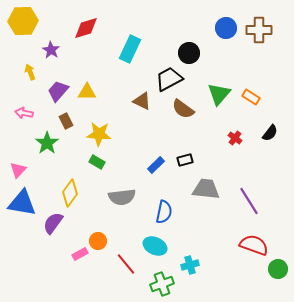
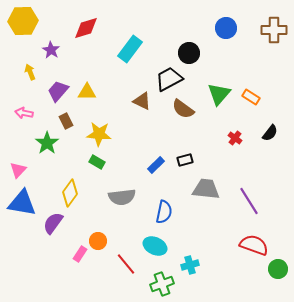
brown cross: moved 15 px right
cyan rectangle: rotated 12 degrees clockwise
pink rectangle: rotated 28 degrees counterclockwise
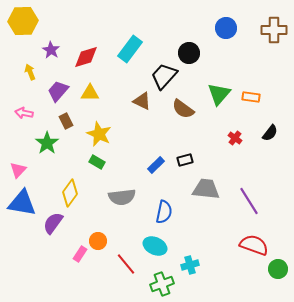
red diamond: moved 29 px down
black trapezoid: moved 5 px left, 3 px up; rotated 20 degrees counterclockwise
yellow triangle: moved 3 px right, 1 px down
orange rectangle: rotated 24 degrees counterclockwise
yellow star: rotated 20 degrees clockwise
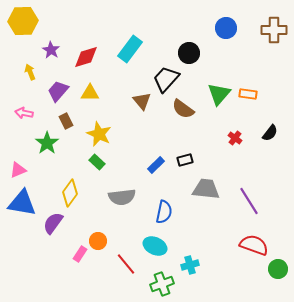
black trapezoid: moved 2 px right, 3 px down
orange rectangle: moved 3 px left, 3 px up
brown triangle: rotated 24 degrees clockwise
green rectangle: rotated 14 degrees clockwise
pink triangle: rotated 24 degrees clockwise
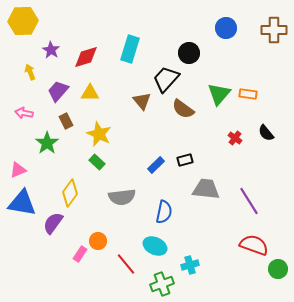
cyan rectangle: rotated 20 degrees counterclockwise
black semicircle: moved 4 px left; rotated 102 degrees clockwise
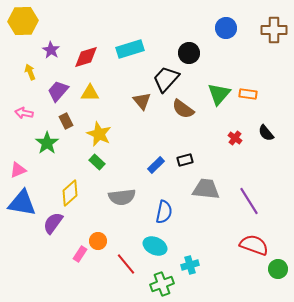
cyan rectangle: rotated 56 degrees clockwise
yellow diamond: rotated 12 degrees clockwise
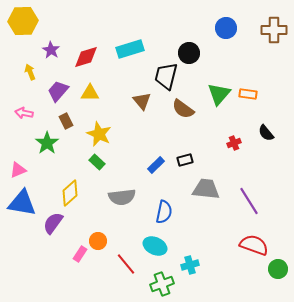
black trapezoid: moved 3 px up; rotated 28 degrees counterclockwise
red cross: moved 1 px left, 5 px down; rotated 32 degrees clockwise
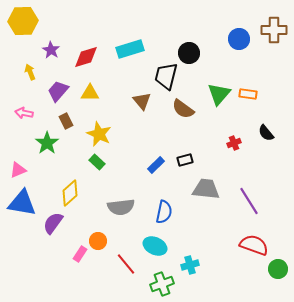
blue circle: moved 13 px right, 11 px down
gray semicircle: moved 1 px left, 10 px down
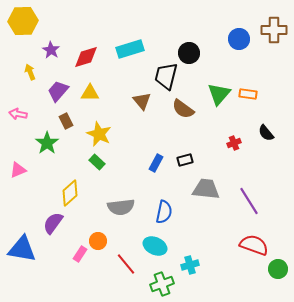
pink arrow: moved 6 px left, 1 px down
blue rectangle: moved 2 px up; rotated 18 degrees counterclockwise
blue triangle: moved 46 px down
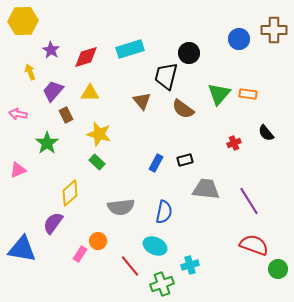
purple trapezoid: moved 5 px left
brown rectangle: moved 6 px up
yellow star: rotated 10 degrees counterclockwise
red line: moved 4 px right, 2 px down
